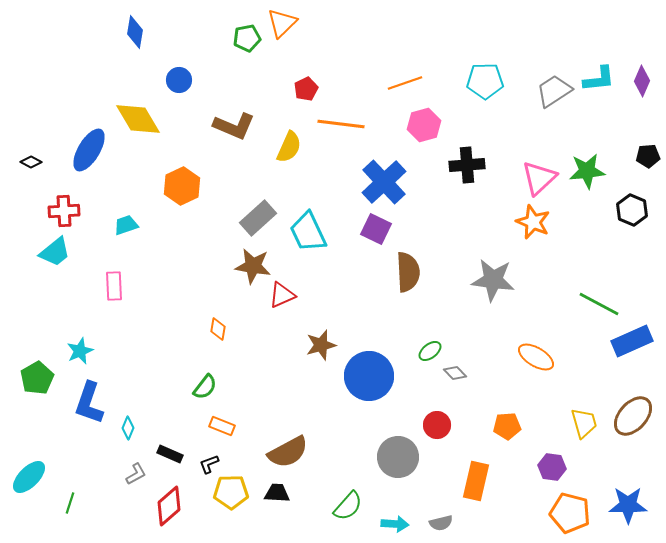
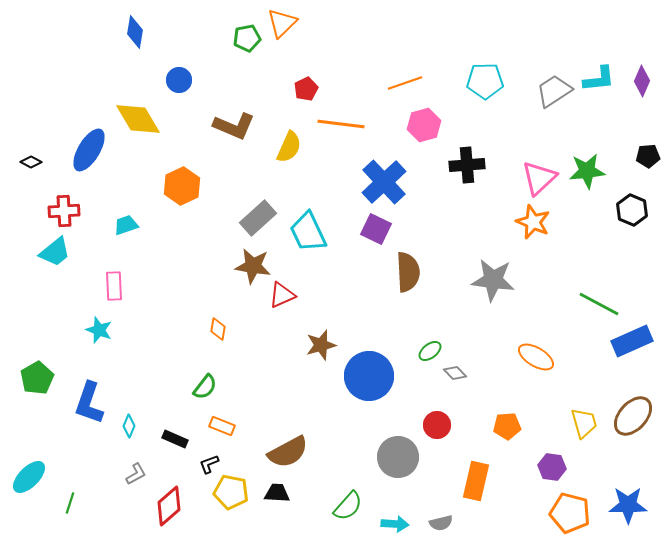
cyan star at (80, 351): moved 19 px right, 21 px up; rotated 28 degrees counterclockwise
cyan diamond at (128, 428): moved 1 px right, 2 px up
black rectangle at (170, 454): moved 5 px right, 15 px up
yellow pentagon at (231, 492): rotated 12 degrees clockwise
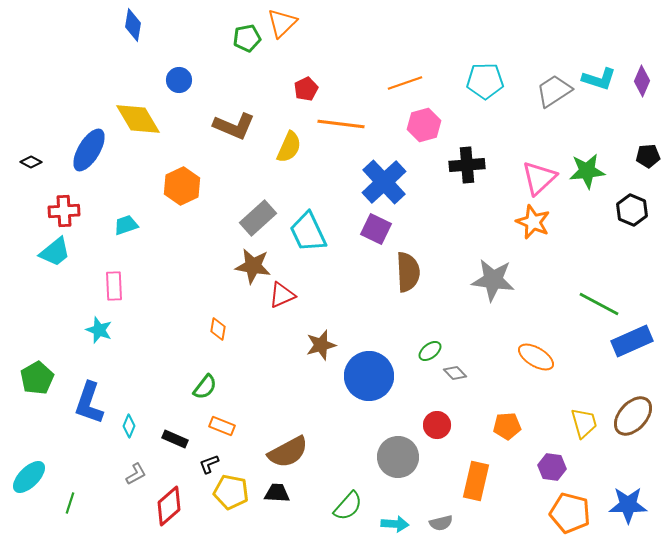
blue diamond at (135, 32): moved 2 px left, 7 px up
cyan L-shape at (599, 79): rotated 24 degrees clockwise
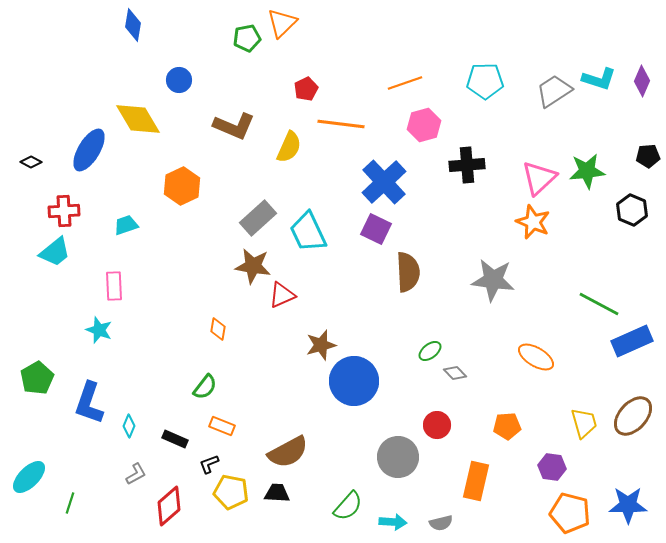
blue circle at (369, 376): moved 15 px left, 5 px down
cyan arrow at (395, 524): moved 2 px left, 2 px up
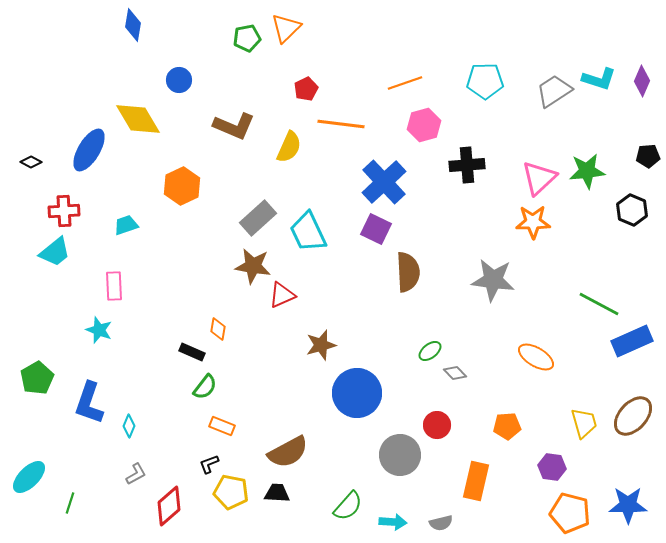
orange triangle at (282, 23): moved 4 px right, 5 px down
orange star at (533, 222): rotated 24 degrees counterclockwise
blue circle at (354, 381): moved 3 px right, 12 px down
black rectangle at (175, 439): moved 17 px right, 87 px up
gray circle at (398, 457): moved 2 px right, 2 px up
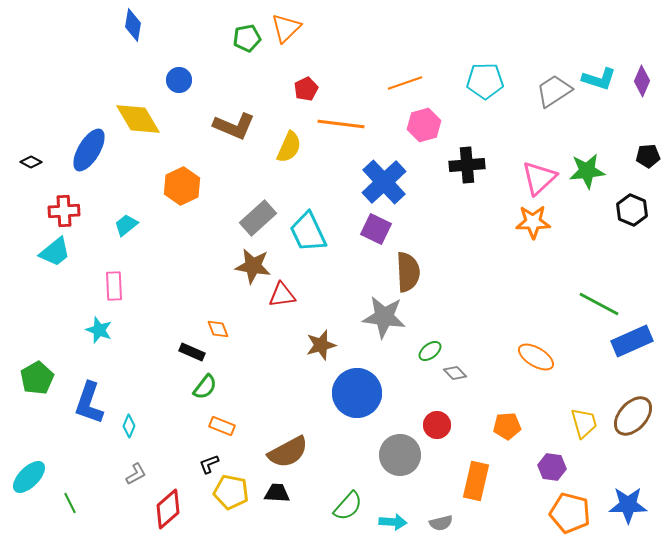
cyan trapezoid at (126, 225): rotated 20 degrees counterclockwise
gray star at (493, 280): moved 109 px left, 37 px down
red triangle at (282, 295): rotated 16 degrees clockwise
orange diamond at (218, 329): rotated 30 degrees counterclockwise
green line at (70, 503): rotated 45 degrees counterclockwise
red diamond at (169, 506): moved 1 px left, 3 px down
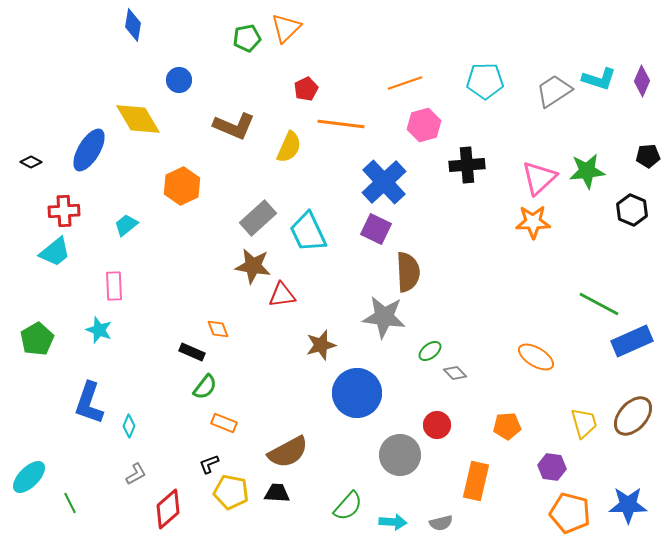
green pentagon at (37, 378): moved 39 px up
orange rectangle at (222, 426): moved 2 px right, 3 px up
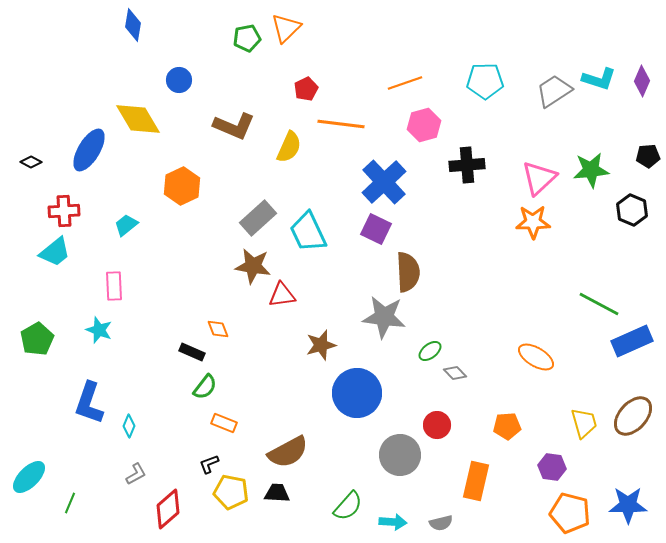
green star at (587, 171): moved 4 px right, 1 px up
green line at (70, 503): rotated 50 degrees clockwise
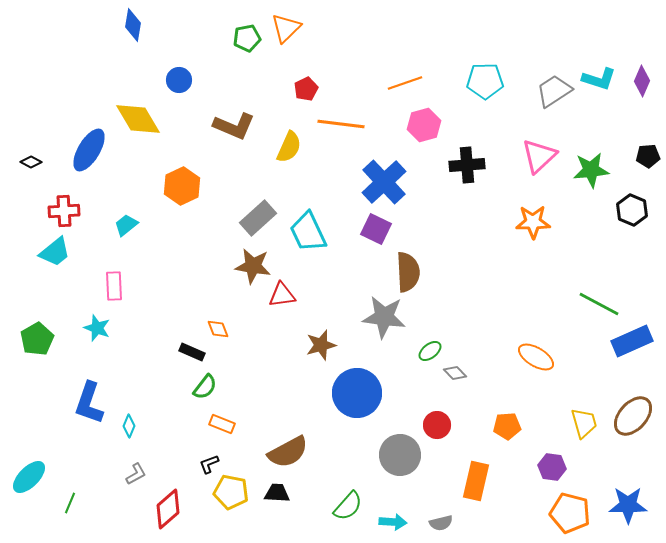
pink triangle at (539, 178): moved 22 px up
cyan star at (99, 330): moved 2 px left, 2 px up
orange rectangle at (224, 423): moved 2 px left, 1 px down
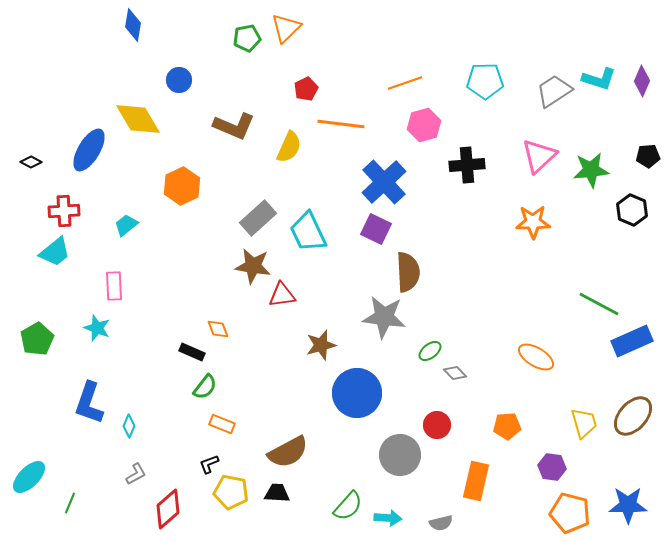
cyan arrow at (393, 522): moved 5 px left, 4 px up
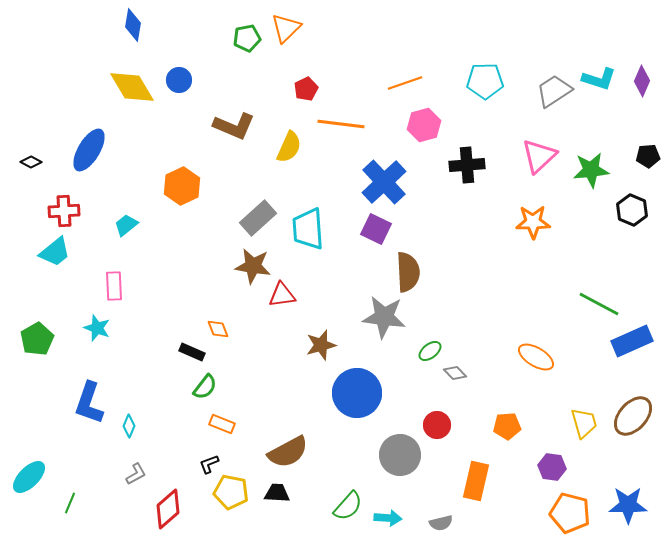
yellow diamond at (138, 119): moved 6 px left, 32 px up
cyan trapezoid at (308, 232): moved 3 px up; rotated 21 degrees clockwise
